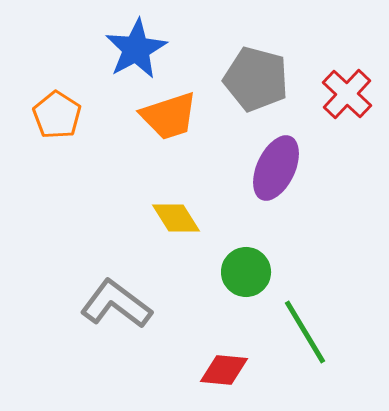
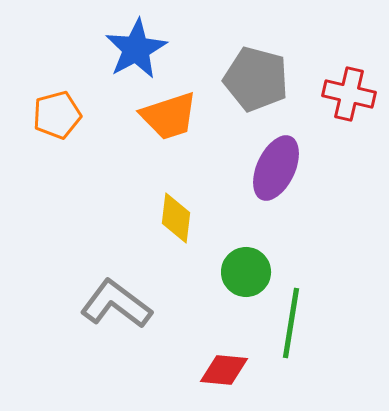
red cross: moved 2 px right; rotated 30 degrees counterclockwise
orange pentagon: rotated 24 degrees clockwise
yellow diamond: rotated 39 degrees clockwise
green line: moved 14 px left, 9 px up; rotated 40 degrees clockwise
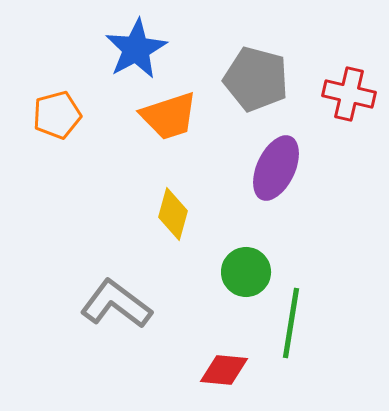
yellow diamond: moved 3 px left, 4 px up; rotated 9 degrees clockwise
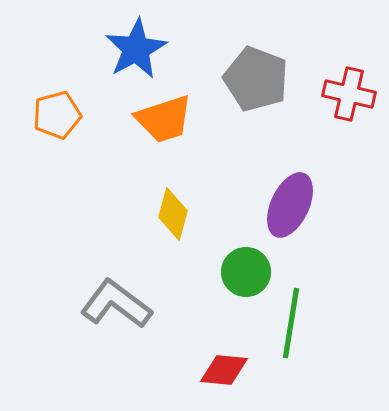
gray pentagon: rotated 6 degrees clockwise
orange trapezoid: moved 5 px left, 3 px down
purple ellipse: moved 14 px right, 37 px down
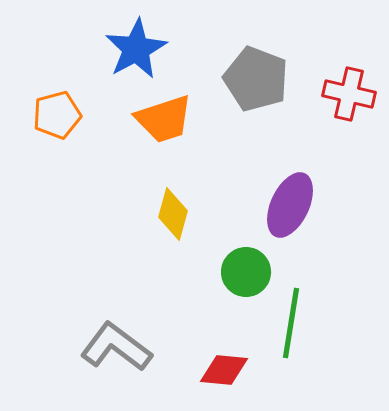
gray L-shape: moved 43 px down
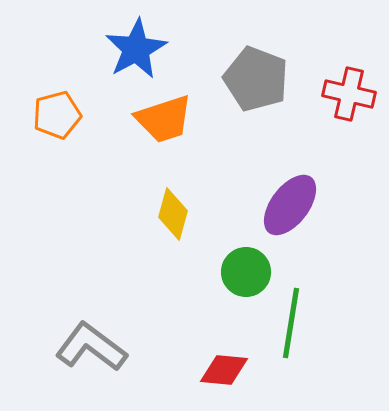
purple ellipse: rotated 12 degrees clockwise
gray L-shape: moved 25 px left
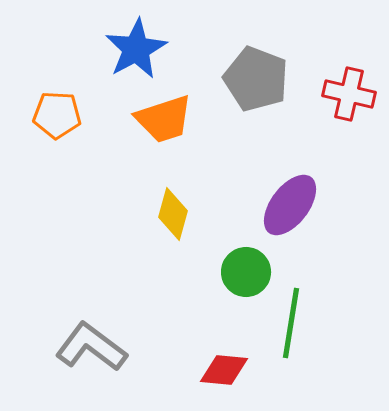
orange pentagon: rotated 18 degrees clockwise
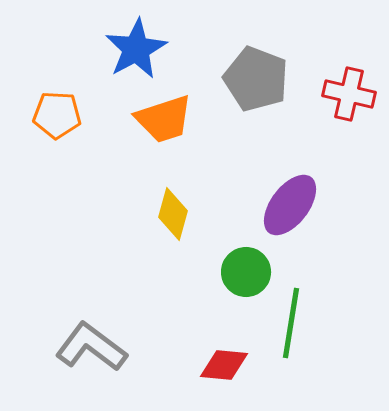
red diamond: moved 5 px up
